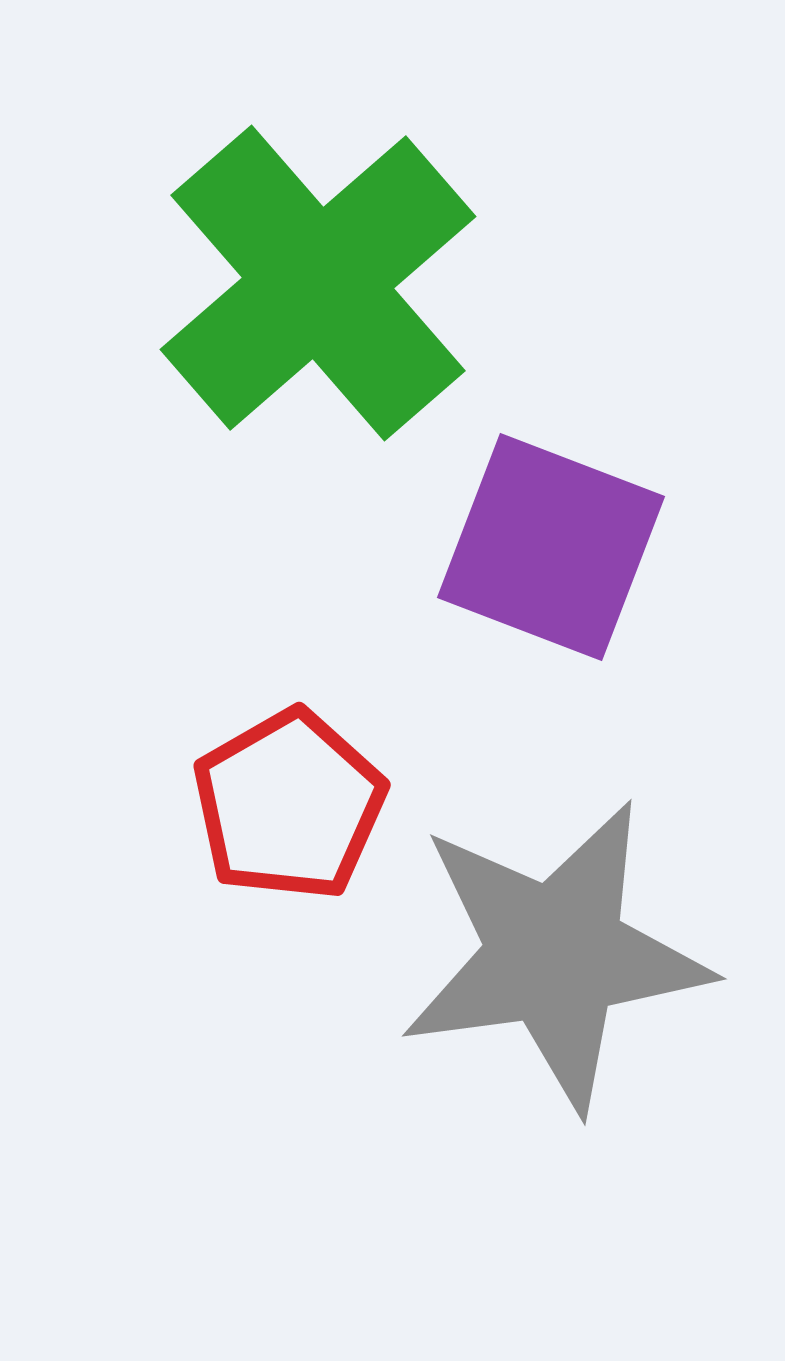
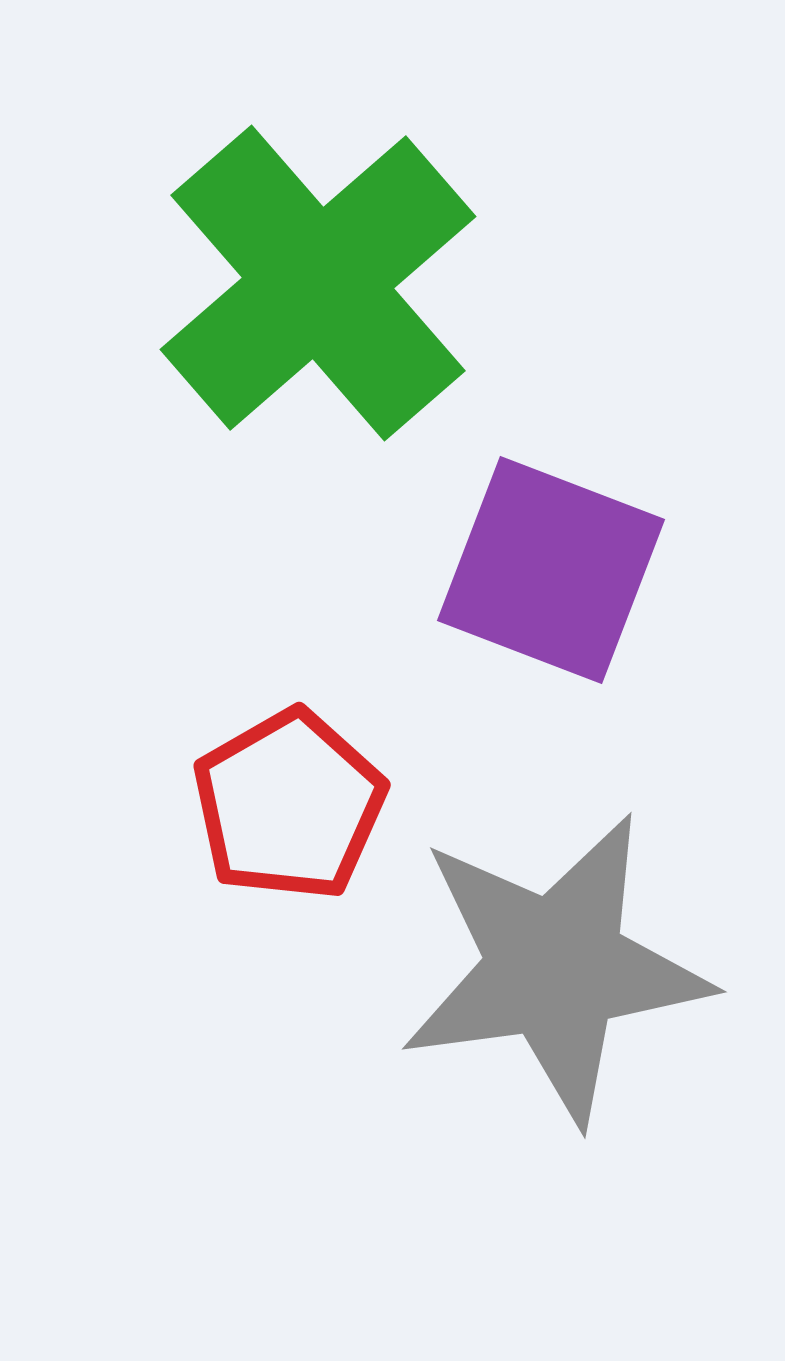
purple square: moved 23 px down
gray star: moved 13 px down
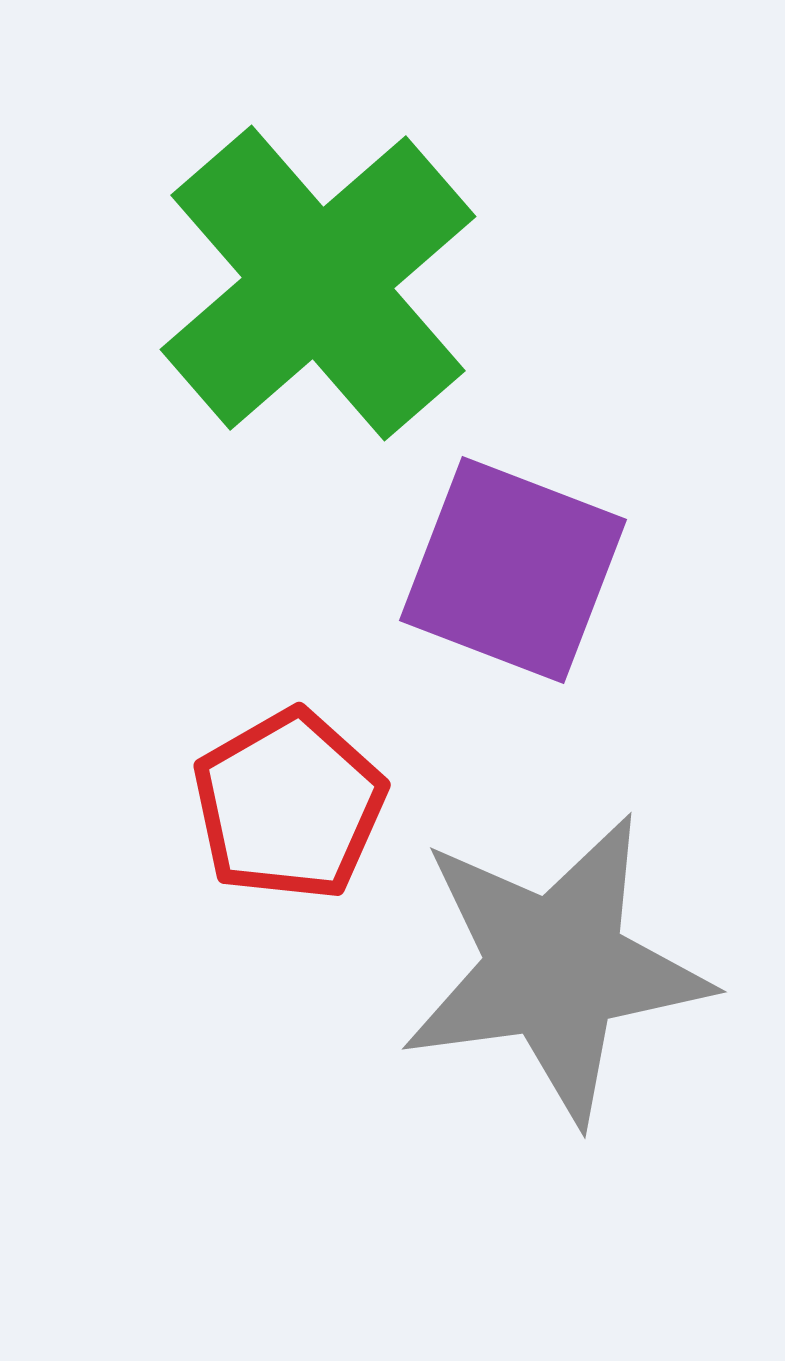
purple square: moved 38 px left
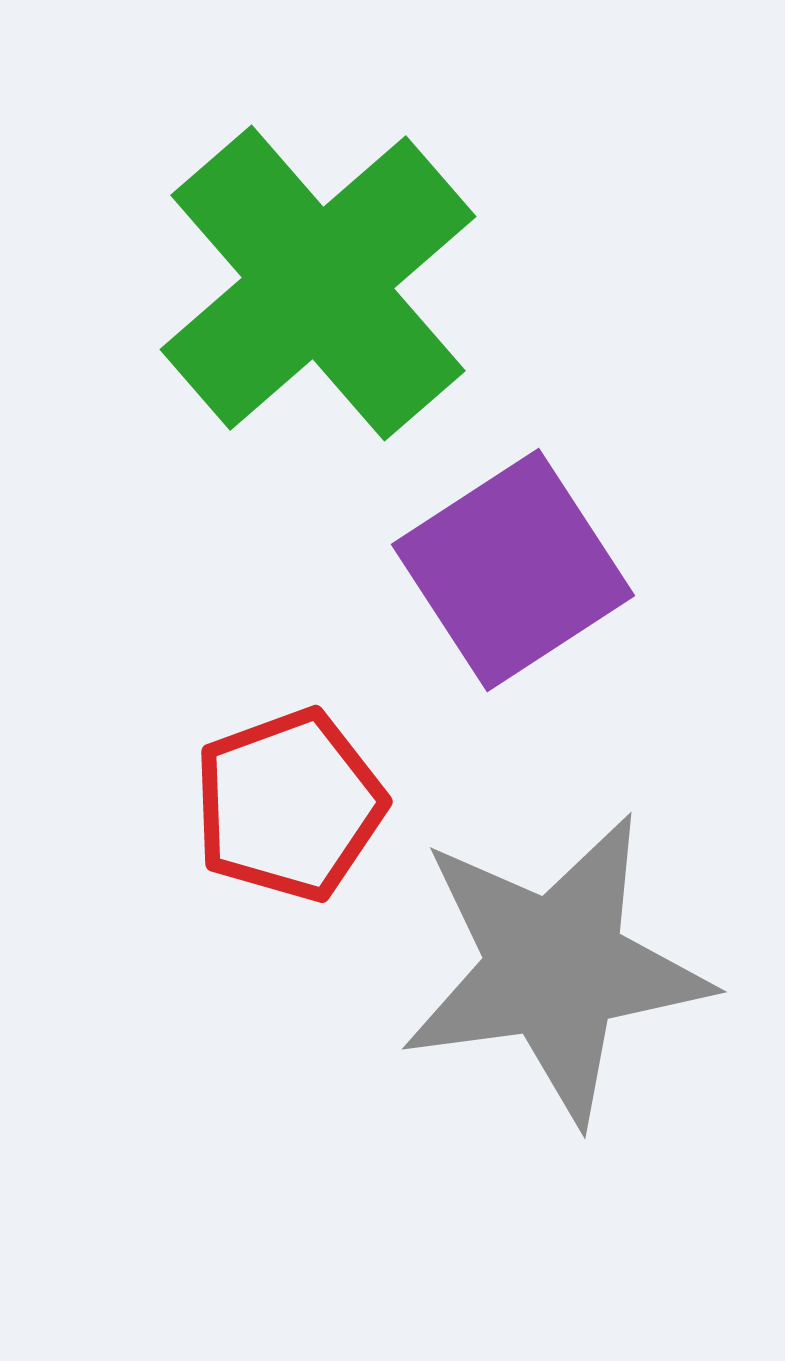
purple square: rotated 36 degrees clockwise
red pentagon: rotated 10 degrees clockwise
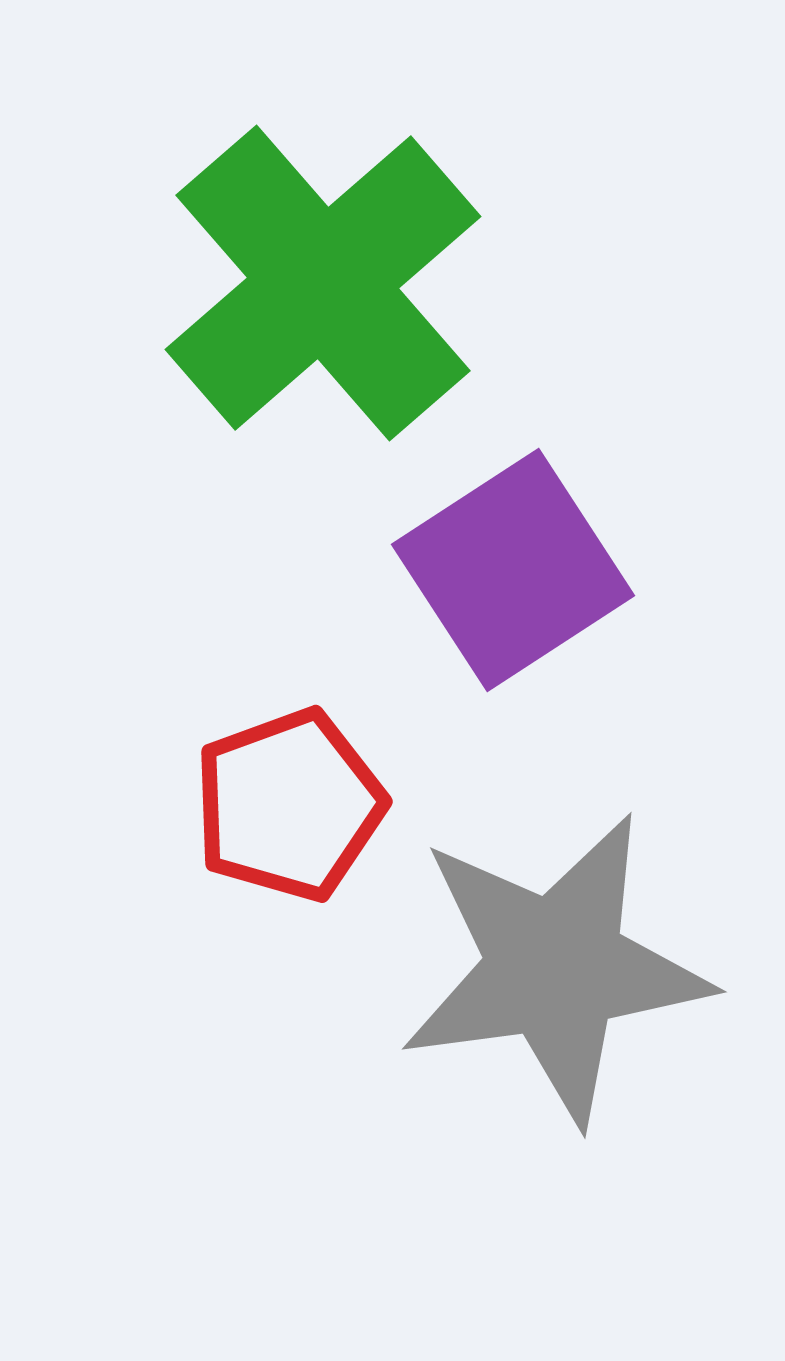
green cross: moved 5 px right
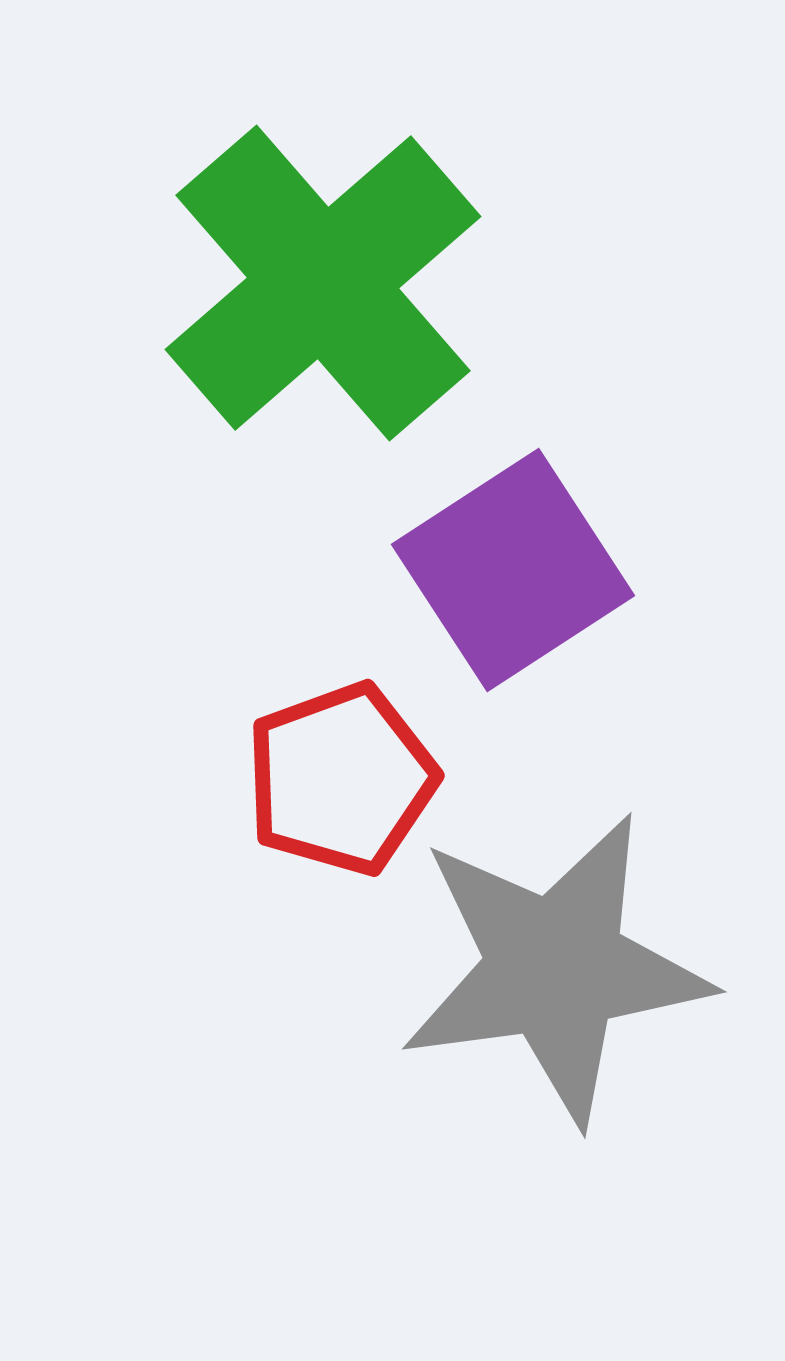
red pentagon: moved 52 px right, 26 px up
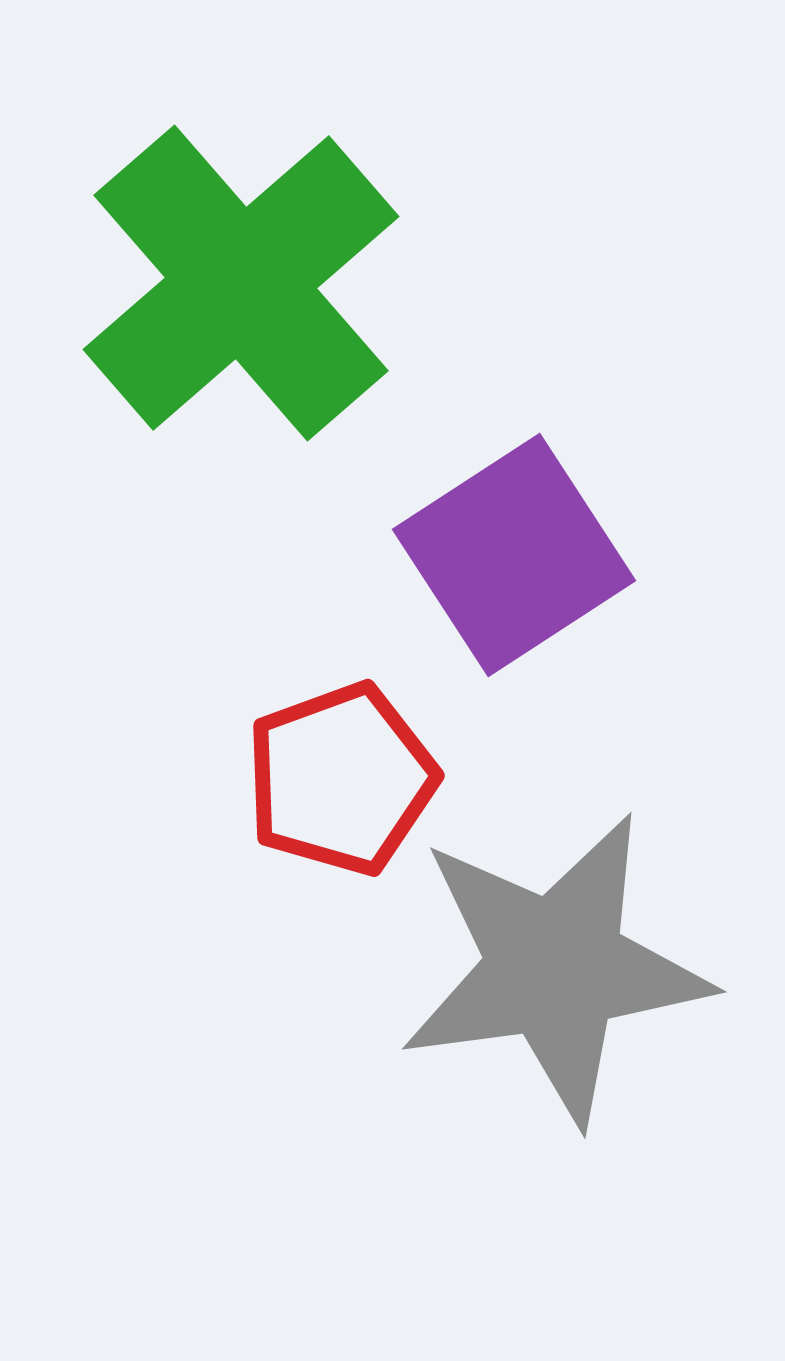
green cross: moved 82 px left
purple square: moved 1 px right, 15 px up
